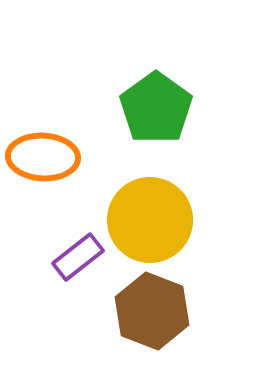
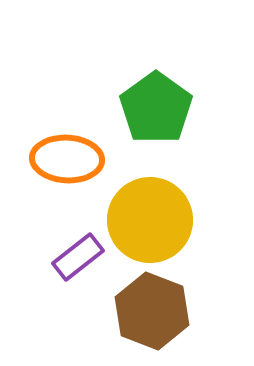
orange ellipse: moved 24 px right, 2 px down
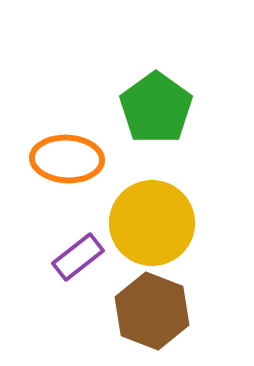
yellow circle: moved 2 px right, 3 px down
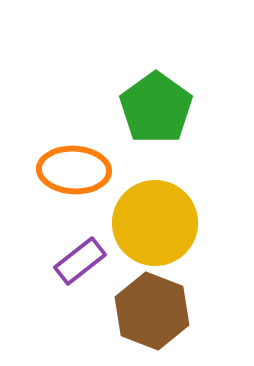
orange ellipse: moved 7 px right, 11 px down
yellow circle: moved 3 px right
purple rectangle: moved 2 px right, 4 px down
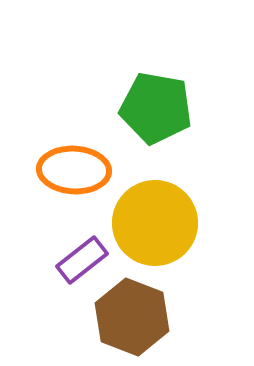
green pentagon: rotated 26 degrees counterclockwise
purple rectangle: moved 2 px right, 1 px up
brown hexagon: moved 20 px left, 6 px down
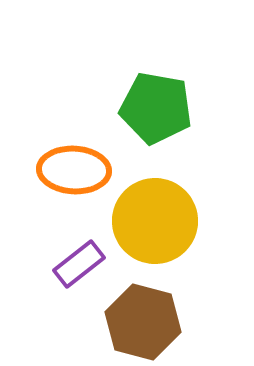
yellow circle: moved 2 px up
purple rectangle: moved 3 px left, 4 px down
brown hexagon: moved 11 px right, 5 px down; rotated 6 degrees counterclockwise
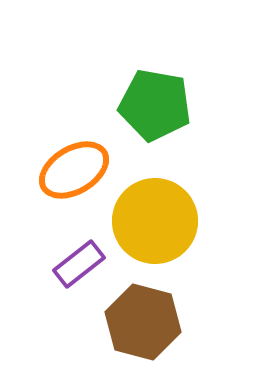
green pentagon: moved 1 px left, 3 px up
orange ellipse: rotated 34 degrees counterclockwise
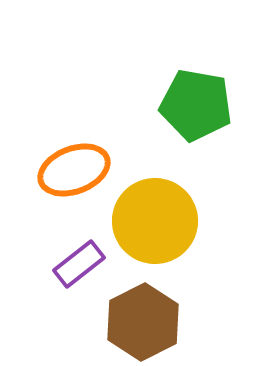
green pentagon: moved 41 px right
orange ellipse: rotated 10 degrees clockwise
brown hexagon: rotated 18 degrees clockwise
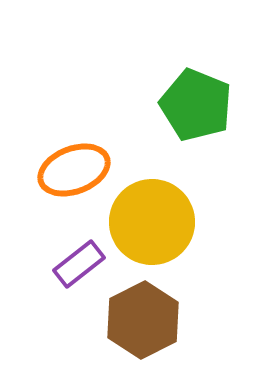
green pentagon: rotated 12 degrees clockwise
yellow circle: moved 3 px left, 1 px down
brown hexagon: moved 2 px up
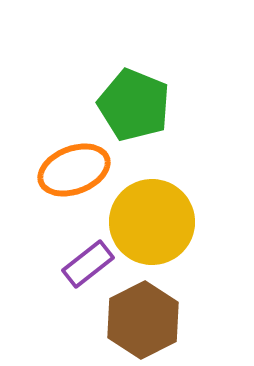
green pentagon: moved 62 px left
purple rectangle: moved 9 px right
